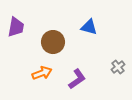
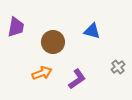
blue triangle: moved 3 px right, 4 px down
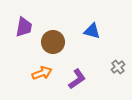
purple trapezoid: moved 8 px right
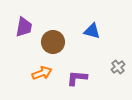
purple L-shape: moved 1 px up; rotated 140 degrees counterclockwise
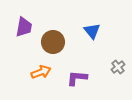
blue triangle: rotated 36 degrees clockwise
orange arrow: moved 1 px left, 1 px up
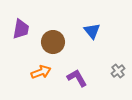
purple trapezoid: moved 3 px left, 2 px down
gray cross: moved 4 px down
purple L-shape: rotated 55 degrees clockwise
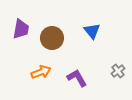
brown circle: moved 1 px left, 4 px up
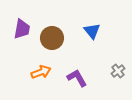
purple trapezoid: moved 1 px right
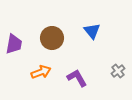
purple trapezoid: moved 8 px left, 15 px down
